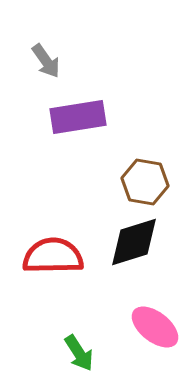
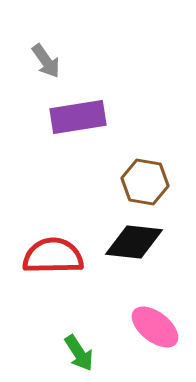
black diamond: rotated 24 degrees clockwise
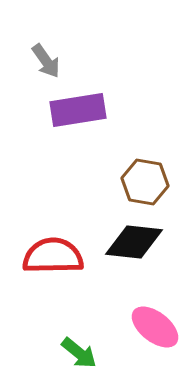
purple rectangle: moved 7 px up
green arrow: rotated 18 degrees counterclockwise
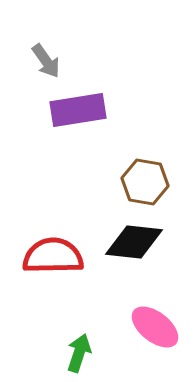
green arrow: rotated 111 degrees counterclockwise
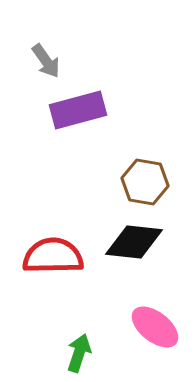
purple rectangle: rotated 6 degrees counterclockwise
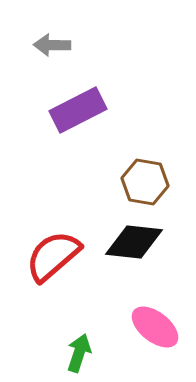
gray arrow: moved 6 px right, 16 px up; rotated 126 degrees clockwise
purple rectangle: rotated 12 degrees counterclockwise
red semicircle: rotated 40 degrees counterclockwise
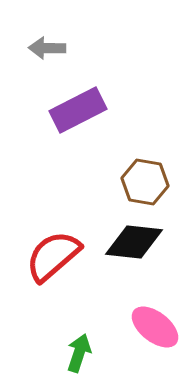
gray arrow: moved 5 px left, 3 px down
